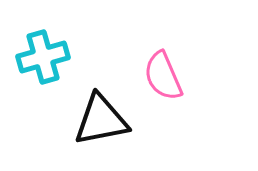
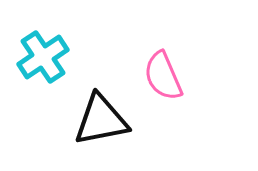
cyan cross: rotated 18 degrees counterclockwise
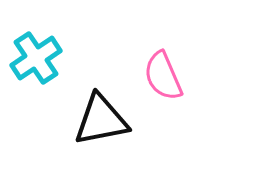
cyan cross: moved 7 px left, 1 px down
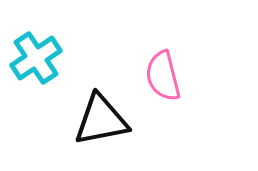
pink semicircle: rotated 9 degrees clockwise
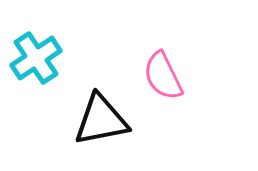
pink semicircle: rotated 12 degrees counterclockwise
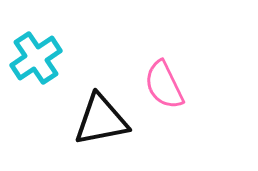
pink semicircle: moved 1 px right, 9 px down
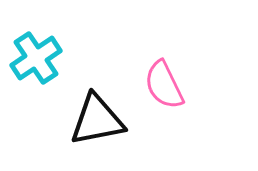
black triangle: moved 4 px left
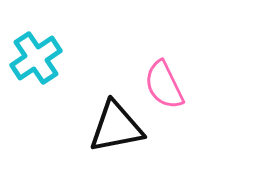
black triangle: moved 19 px right, 7 px down
